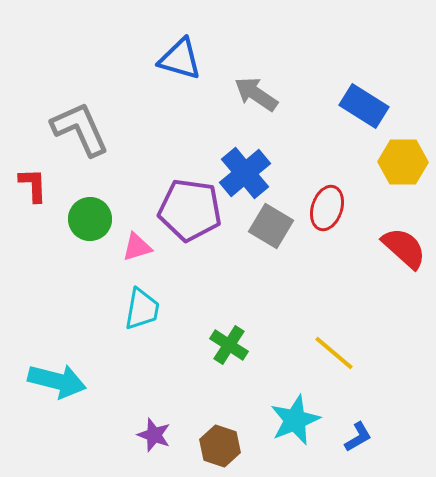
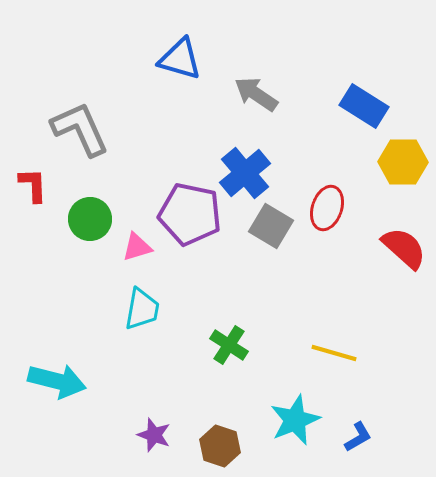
purple pentagon: moved 4 px down; rotated 4 degrees clockwise
yellow line: rotated 24 degrees counterclockwise
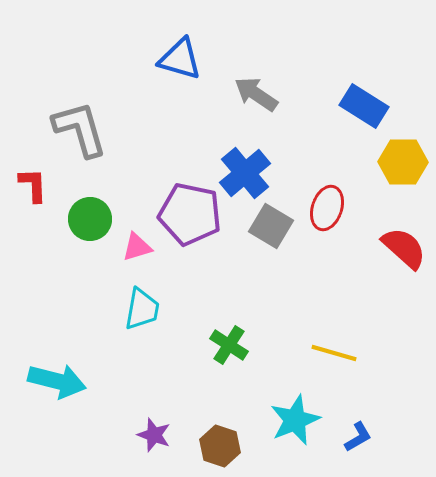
gray L-shape: rotated 8 degrees clockwise
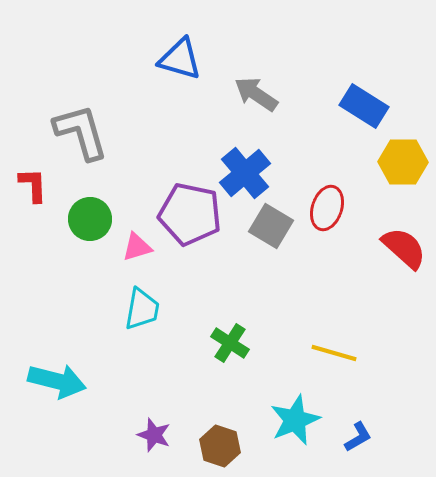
gray L-shape: moved 1 px right, 3 px down
green cross: moved 1 px right, 2 px up
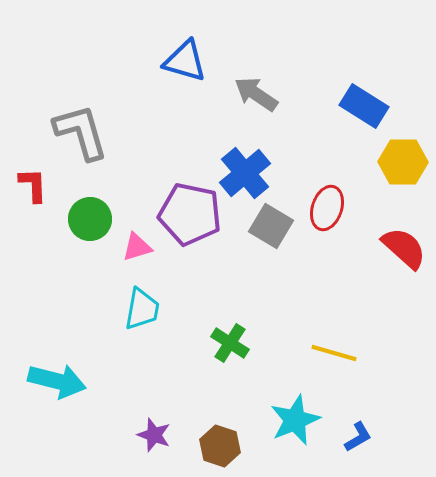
blue triangle: moved 5 px right, 2 px down
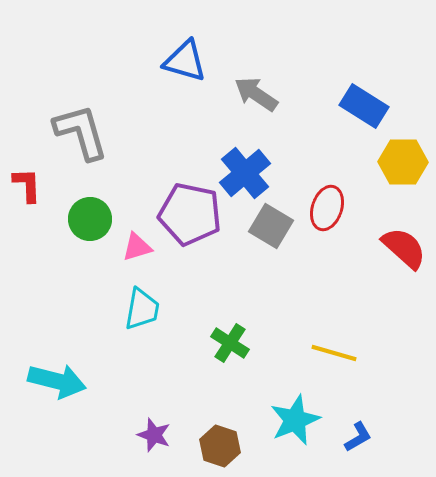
red L-shape: moved 6 px left
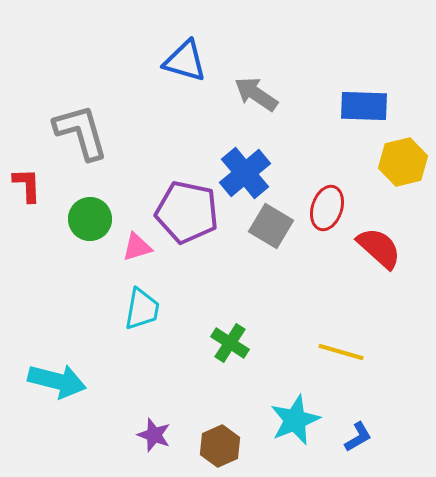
blue rectangle: rotated 30 degrees counterclockwise
yellow hexagon: rotated 15 degrees counterclockwise
purple pentagon: moved 3 px left, 2 px up
red semicircle: moved 25 px left
yellow line: moved 7 px right, 1 px up
brown hexagon: rotated 18 degrees clockwise
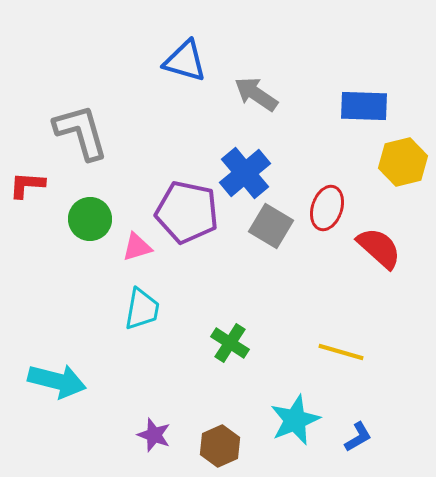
red L-shape: rotated 84 degrees counterclockwise
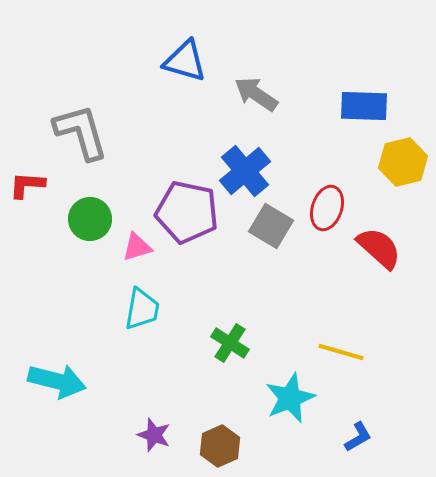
blue cross: moved 2 px up
cyan star: moved 5 px left, 22 px up
